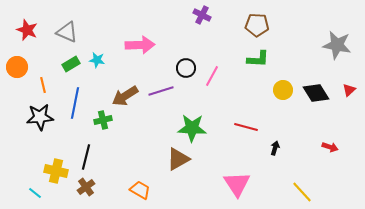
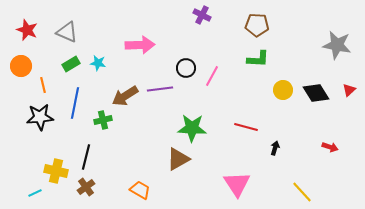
cyan star: moved 1 px right, 3 px down
orange circle: moved 4 px right, 1 px up
purple line: moved 1 px left, 2 px up; rotated 10 degrees clockwise
cyan line: rotated 64 degrees counterclockwise
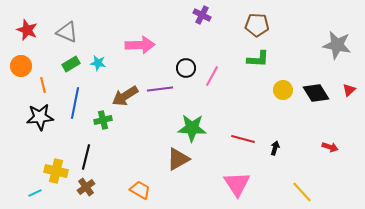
red line: moved 3 px left, 12 px down
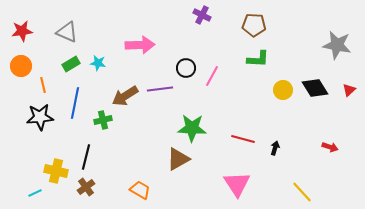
brown pentagon: moved 3 px left
red star: moved 5 px left, 1 px down; rotated 30 degrees counterclockwise
black diamond: moved 1 px left, 5 px up
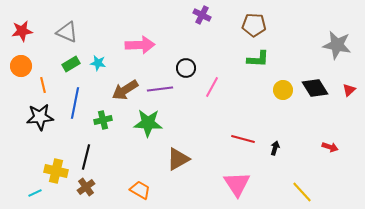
pink line: moved 11 px down
brown arrow: moved 6 px up
green star: moved 44 px left, 5 px up
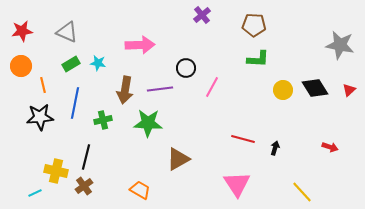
purple cross: rotated 24 degrees clockwise
gray star: moved 3 px right
brown arrow: rotated 48 degrees counterclockwise
brown cross: moved 2 px left, 1 px up
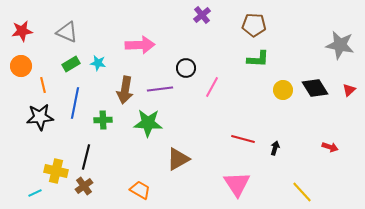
green cross: rotated 12 degrees clockwise
